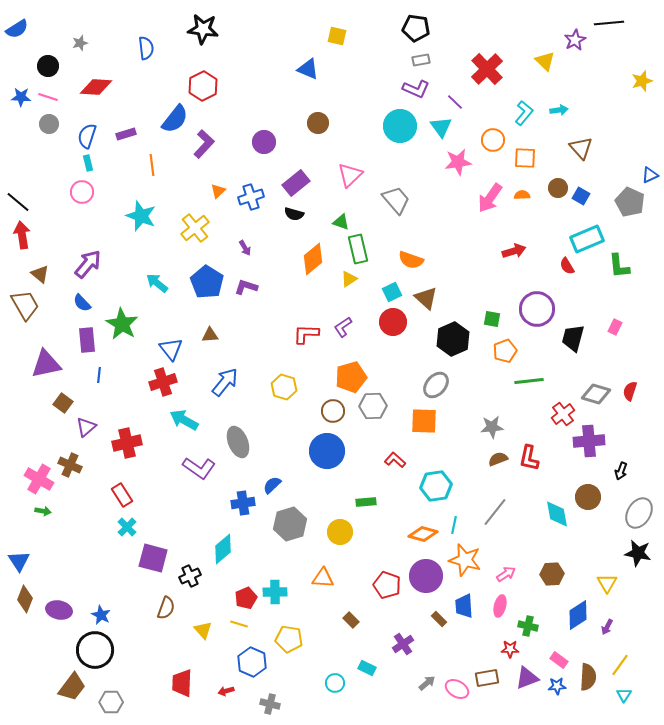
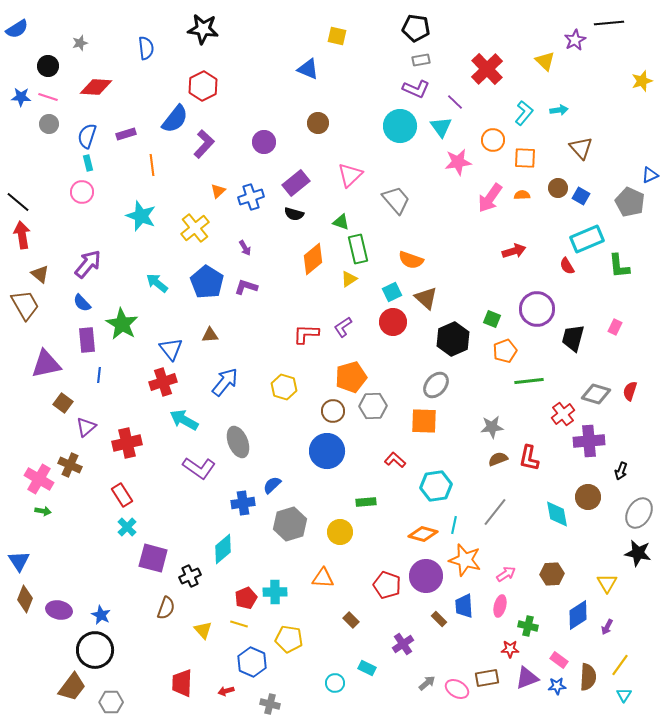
green square at (492, 319): rotated 12 degrees clockwise
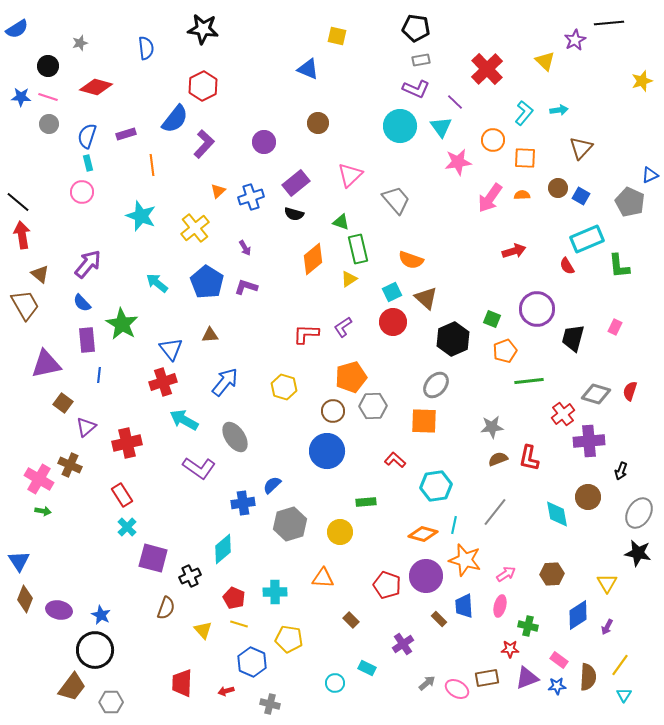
red diamond at (96, 87): rotated 12 degrees clockwise
brown triangle at (581, 148): rotated 25 degrees clockwise
gray ellipse at (238, 442): moved 3 px left, 5 px up; rotated 12 degrees counterclockwise
red pentagon at (246, 598): moved 12 px left; rotated 25 degrees counterclockwise
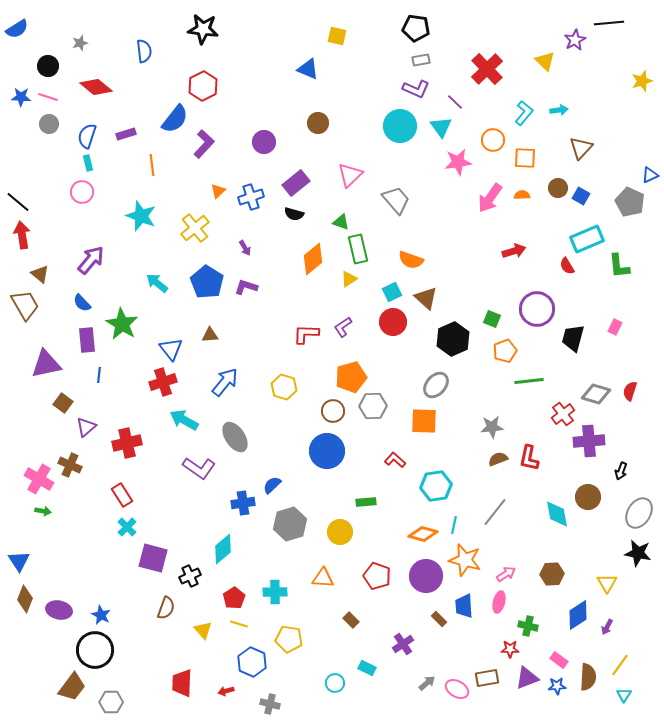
blue semicircle at (146, 48): moved 2 px left, 3 px down
red diamond at (96, 87): rotated 24 degrees clockwise
purple arrow at (88, 264): moved 3 px right, 4 px up
red pentagon at (387, 585): moved 10 px left, 9 px up
red pentagon at (234, 598): rotated 15 degrees clockwise
pink ellipse at (500, 606): moved 1 px left, 4 px up
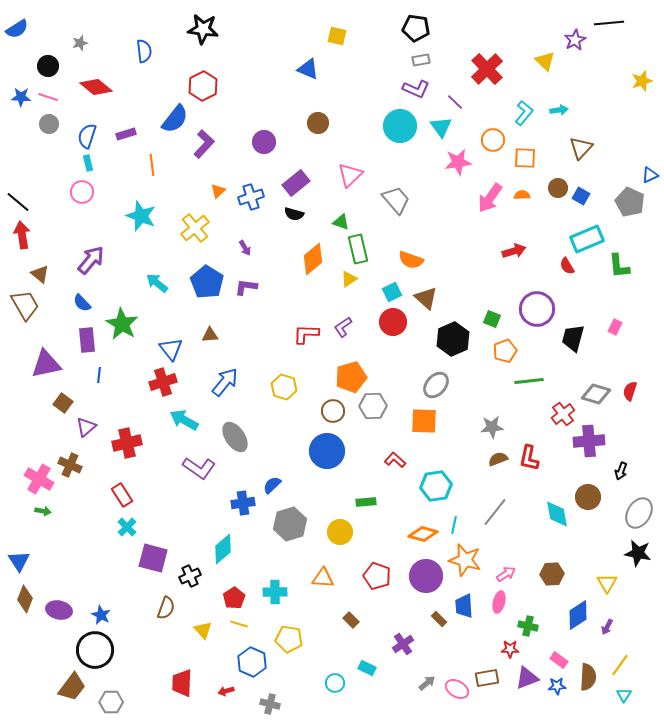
purple L-shape at (246, 287): rotated 10 degrees counterclockwise
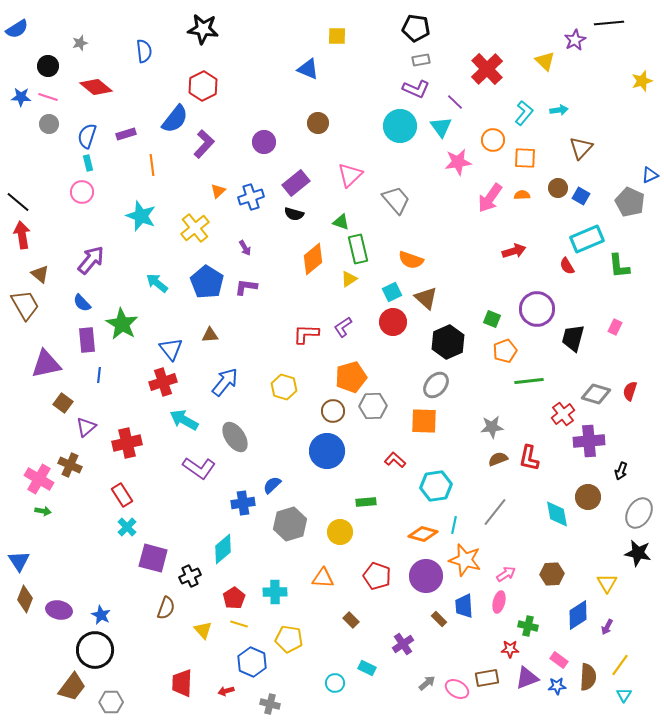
yellow square at (337, 36): rotated 12 degrees counterclockwise
black hexagon at (453, 339): moved 5 px left, 3 px down
